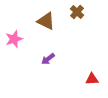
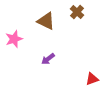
red triangle: rotated 16 degrees counterclockwise
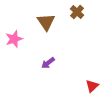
brown triangle: moved 1 px down; rotated 30 degrees clockwise
purple arrow: moved 4 px down
red triangle: moved 7 px down; rotated 24 degrees counterclockwise
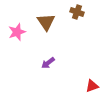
brown cross: rotated 24 degrees counterclockwise
pink star: moved 3 px right, 7 px up
red triangle: rotated 24 degrees clockwise
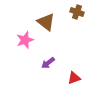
brown triangle: rotated 18 degrees counterclockwise
pink star: moved 8 px right, 8 px down
red triangle: moved 18 px left, 8 px up
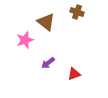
red triangle: moved 4 px up
